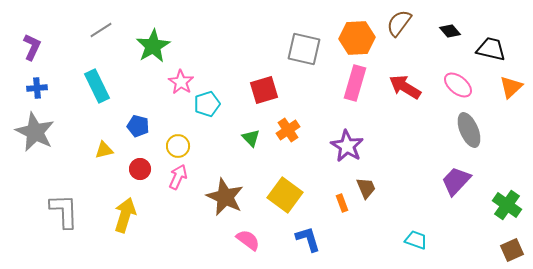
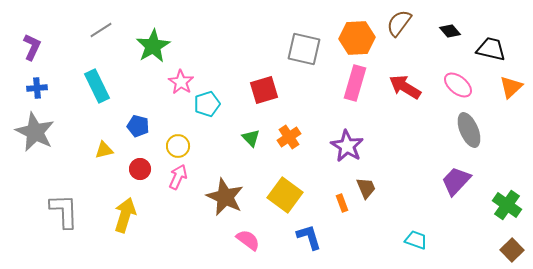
orange cross: moved 1 px right, 7 px down
blue L-shape: moved 1 px right, 2 px up
brown square: rotated 20 degrees counterclockwise
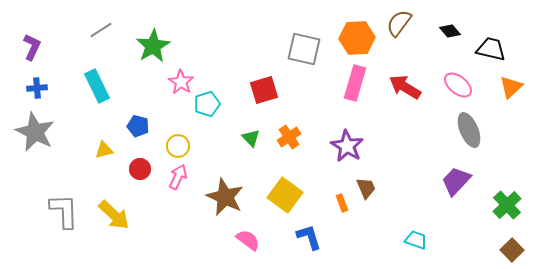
green cross: rotated 12 degrees clockwise
yellow arrow: moved 11 px left; rotated 116 degrees clockwise
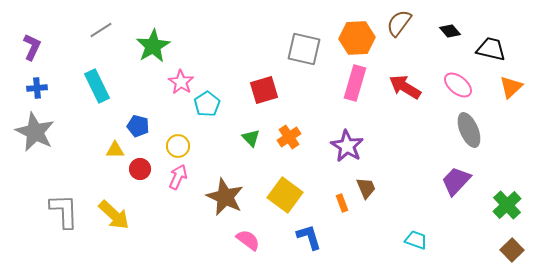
cyan pentagon: rotated 15 degrees counterclockwise
yellow triangle: moved 11 px right; rotated 12 degrees clockwise
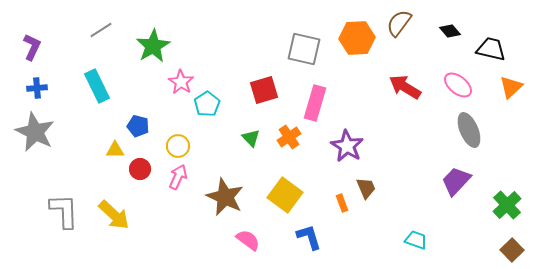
pink rectangle: moved 40 px left, 20 px down
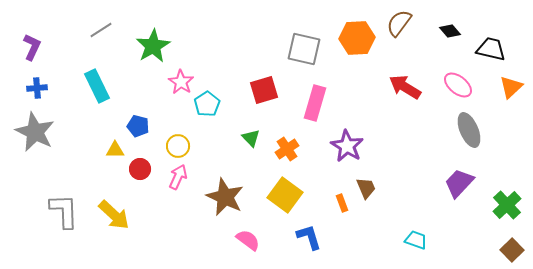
orange cross: moved 2 px left, 12 px down
purple trapezoid: moved 3 px right, 2 px down
